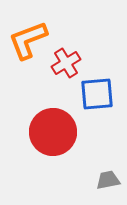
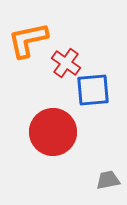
orange L-shape: rotated 9 degrees clockwise
red cross: rotated 24 degrees counterclockwise
blue square: moved 4 px left, 4 px up
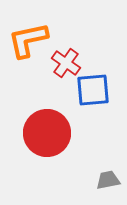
red circle: moved 6 px left, 1 px down
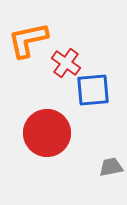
gray trapezoid: moved 3 px right, 13 px up
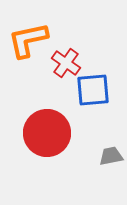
gray trapezoid: moved 11 px up
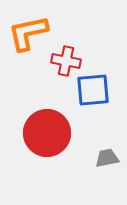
orange L-shape: moved 7 px up
red cross: moved 2 px up; rotated 24 degrees counterclockwise
gray trapezoid: moved 4 px left, 2 px down
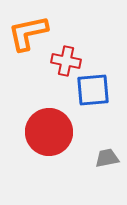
red circle: moved 2 px right, 1 px up
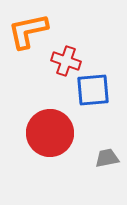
orange L-shape: moved 2 px up
red cross: rotated 8 degrees clockwise
red circle: moved 1 px right, 1 px down
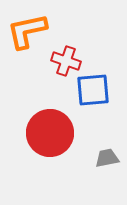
orange L-shape: moved 1 px left
